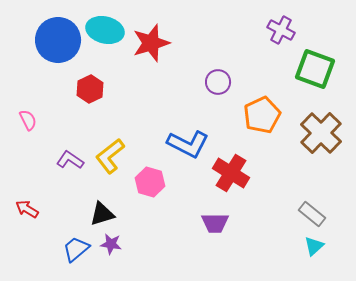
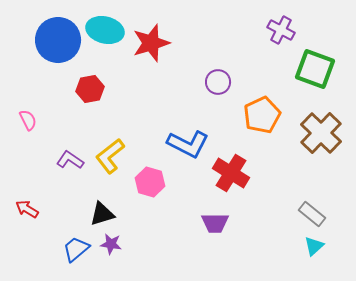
red hexagon: rotated 16 degrees clockwise
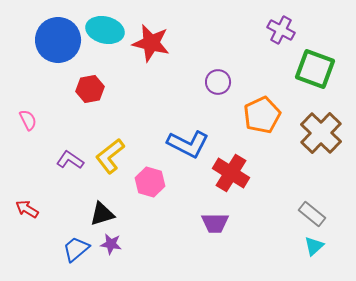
red star: rotated 30 degrees clockwise
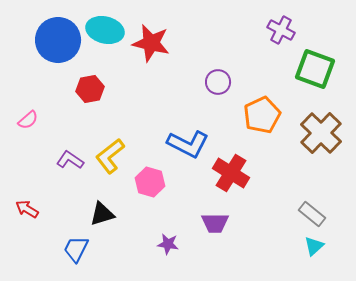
pink semicircle: rotated 75 degrees clockwise
purple star: moved 57 px right
blue trapezoid: rotated 24 degrees counterclockwise
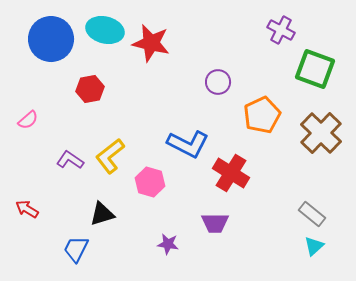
blue circle: moved 7 px left, 1 px up
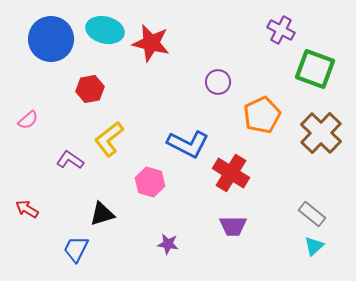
yellow L-shape: moved 1 px left, 17 px up
purple trapezoid: moved 18 px right, 3 px down
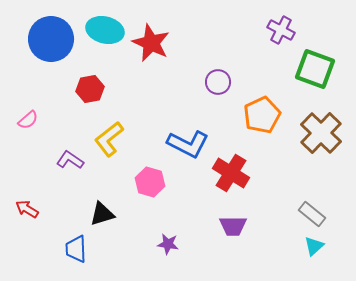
red star: rotated 12 degrees clockwise
blue trapezoid: rotated 28 degrees counterclockwise
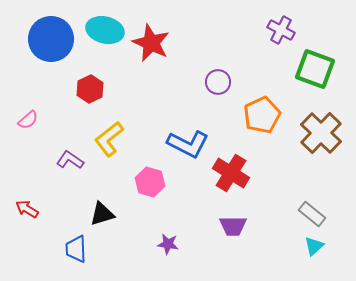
red hexagon: rotated 16 degrees counterclockwise
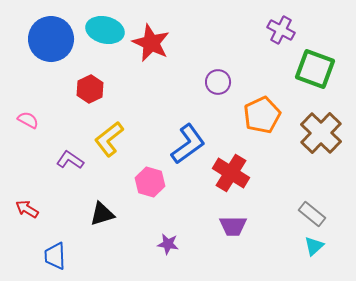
pink semicircle: rotated 110 degrees counterclockwise
blue L-shape: rotated 63 degrees counterclockwise
blue trapezoid: moved 21 px left, 7 px down
